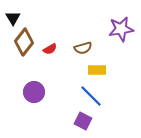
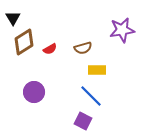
purple star: moved 1 px right, 1 px down
brown diamond: rotated 20 degrees clockwise
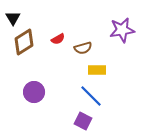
red semicircle: moved 8 px right, 10 px up
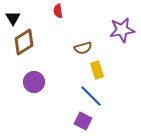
red semicircle: moved 28 px up; rotated 112 degrees clockwise
yellow rectangle: rotated 72 degrees clockwise
purple circle: moved 10 px up
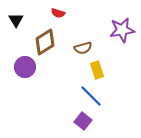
red semicircle: moved 2 px down; rotated 64 degrees counterclockwise
black triangle: moved 3 px right, 2 px down
brown diamond: moved 21 px right
purple circle: moved 9 px left, 15 px up
purple square: rotated 12 degrees clockwise
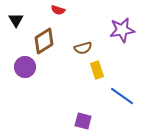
red semicircle: moved 3 px up
brown diamond: moved 1 px left, 1 px up
blue line: moved 31 px right; rotated 10 degrees counterclockwise
purple square: rotated 24 degrees counterclockwise
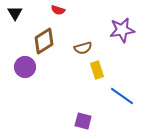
black triangle: moved 1 px left, 7 px up
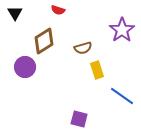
purple star: rotated 25 degrees counterclockwise
purple square: moved 4 px left, 2 px up
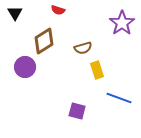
purple star: moved 7 px up
blue line: moved 3 px left, 2 px down; rotated 15 degrees counterclockwise
purple square: moved 2 px left, 8 px up
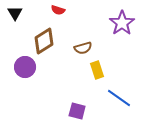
blue line: rotated 15 degrees clockwise
